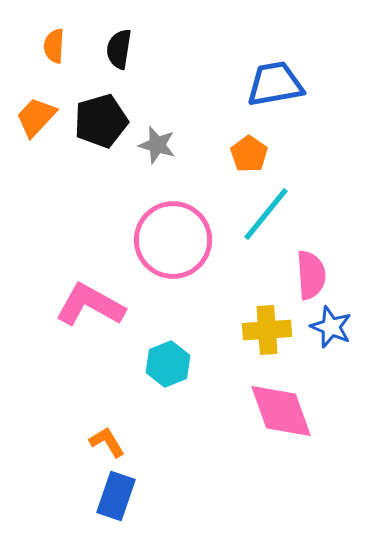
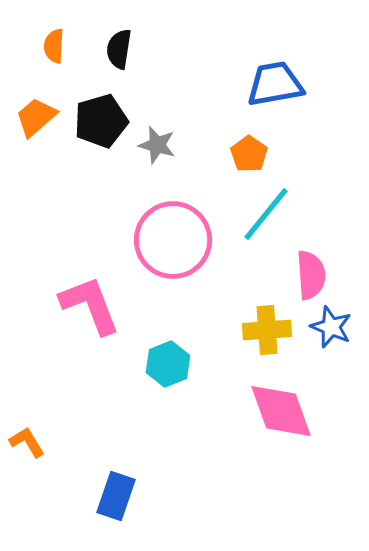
orange trapezoid: rotated 6 degrees clockwise
pink L-shape: rotated 40 degrees clockwise
orange L-shape: moved 80 px left
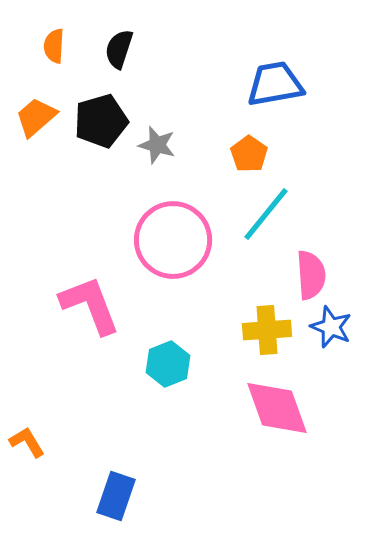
black semicircle: rotated 9 degrees clockwise
pink diamond: moved 4 px left, 3 px up
